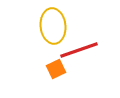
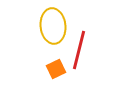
red line: rotated 57 degrees counterclockwise
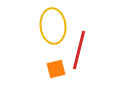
orange square: rotated 12 degrees clockwise
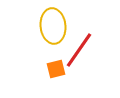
red line: rotated 21 degrees clockwise
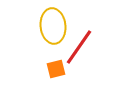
red line: moved 3 px up
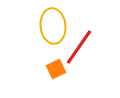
orange square: rotated 12 degrees counterclockwise
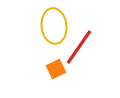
yellow ellipse: moved 1 px right
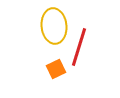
red line: rotated 18 degrees counterclockwise
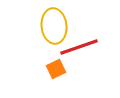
red line: rotated 54 degrees clockwise
